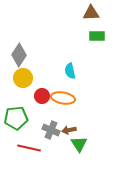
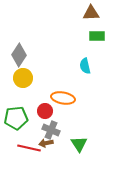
cyan semicircle: moved 15 px right, 5 px up
red circle: moved 3 px right, 15 px down
brown arrow: moved 23 px left, 13 px down
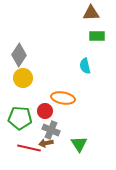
green pentagon: moved 4 px right; rotated 10 degrees clockwise
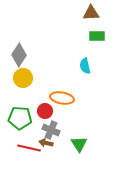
orange ellipse: moved 1 px left
brown arrow: rotated 24 degrees clockwise
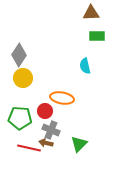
green triangle: rotated 18 degrees clockwise
